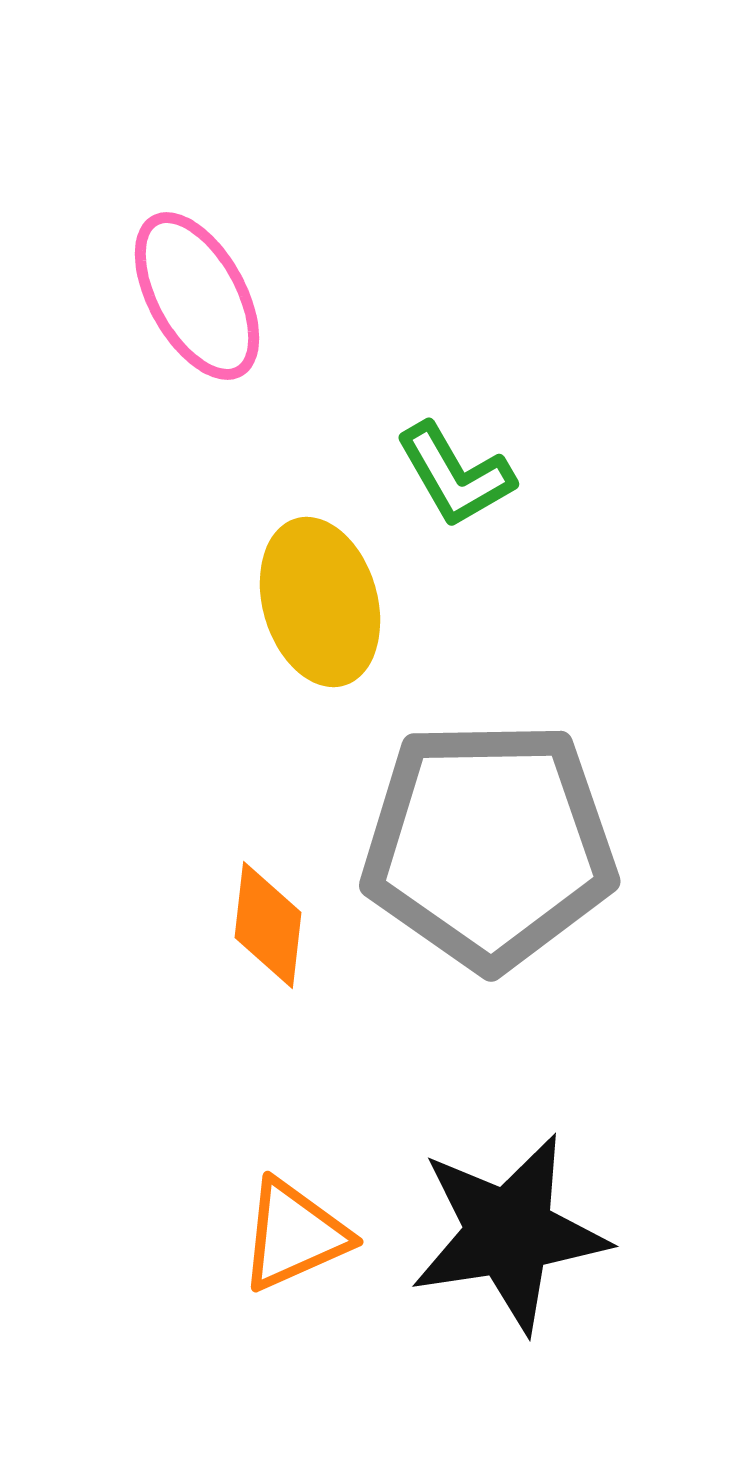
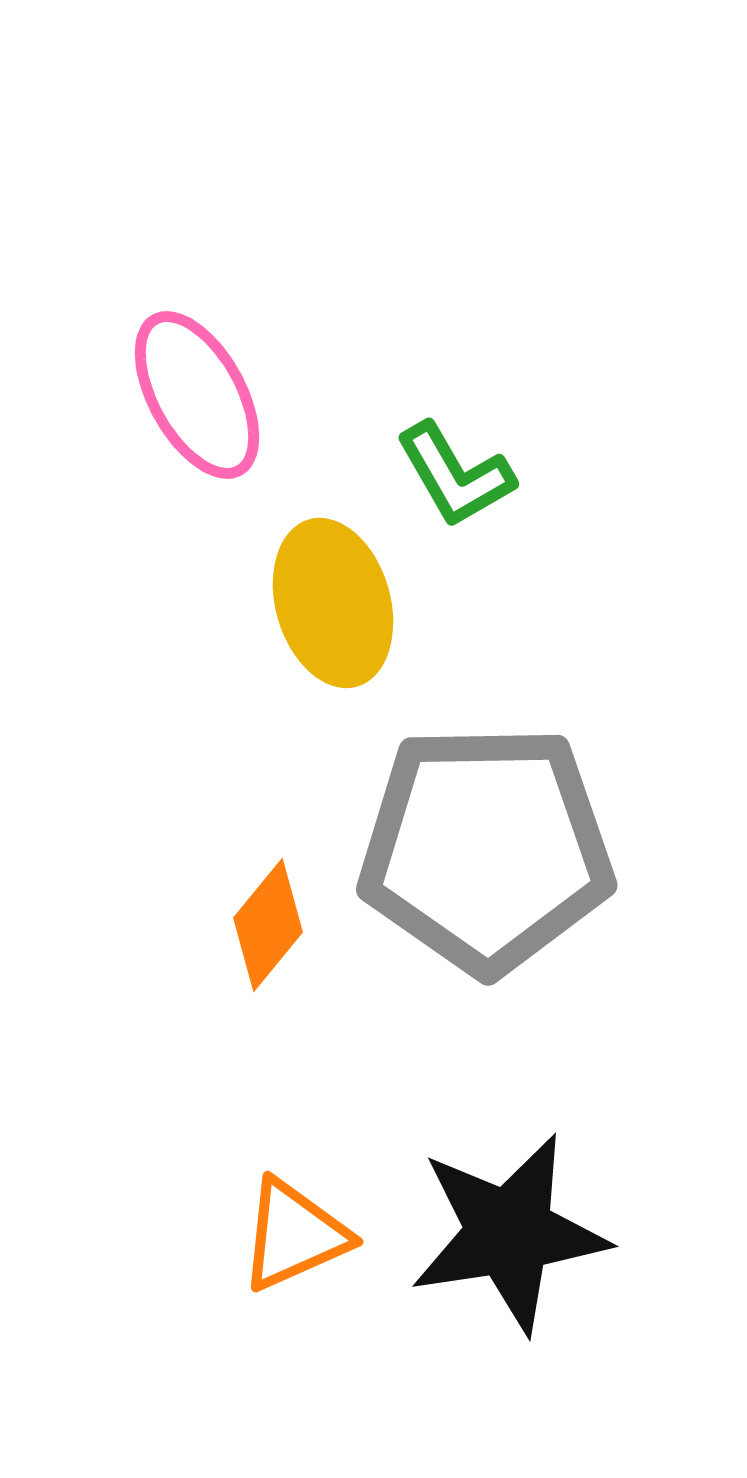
pink ellipse: moved 99 px down
yellow ellipse: moved 13 px right, 1 px down
gray pentagon: moved 3 px left, 4 px down
orange diamond: rotated 33 degrees clockwise
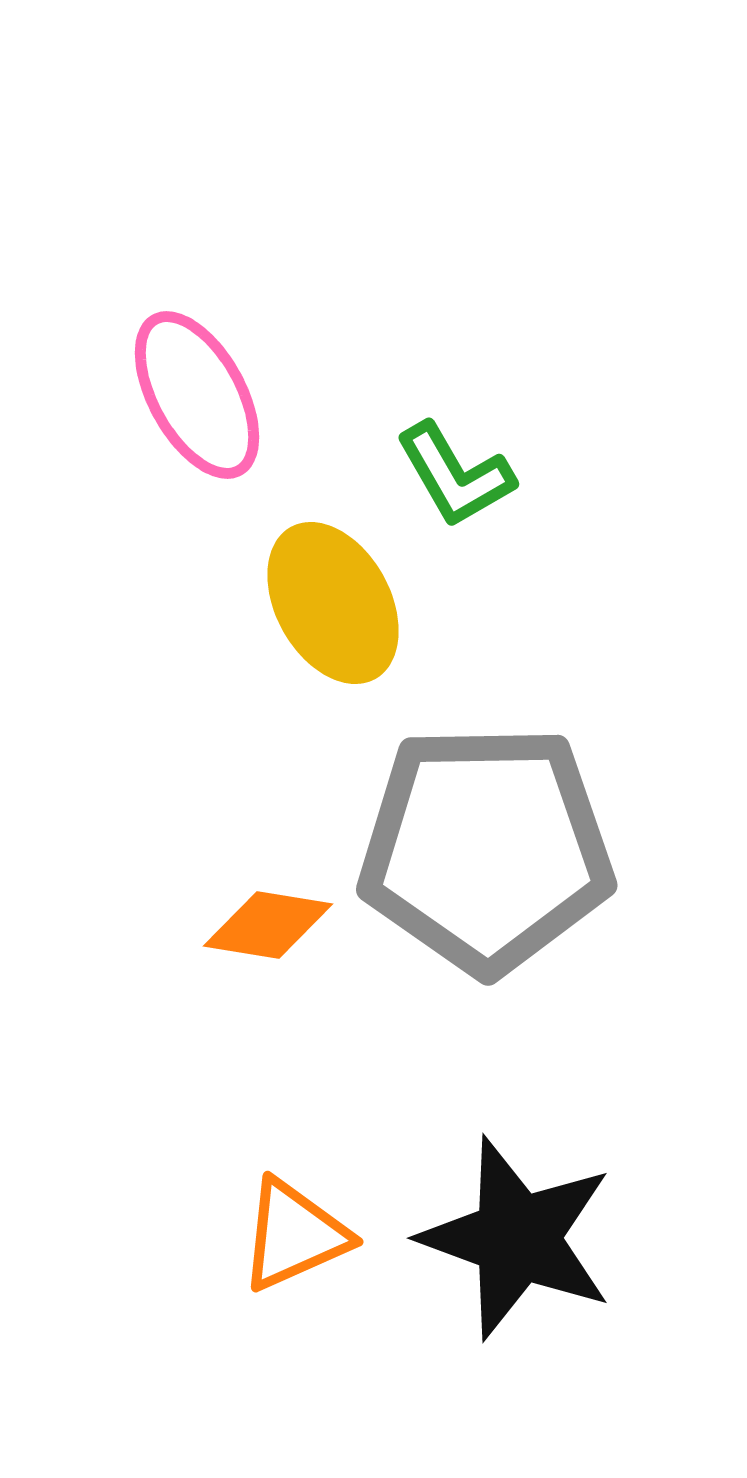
yellow ellipse: rotated 13 degrees counterclockwise
orange diamond: rotated 60 degrees clockwise
black star: moved 8 px right, 5 px down; rotated 29 degrees clockwise
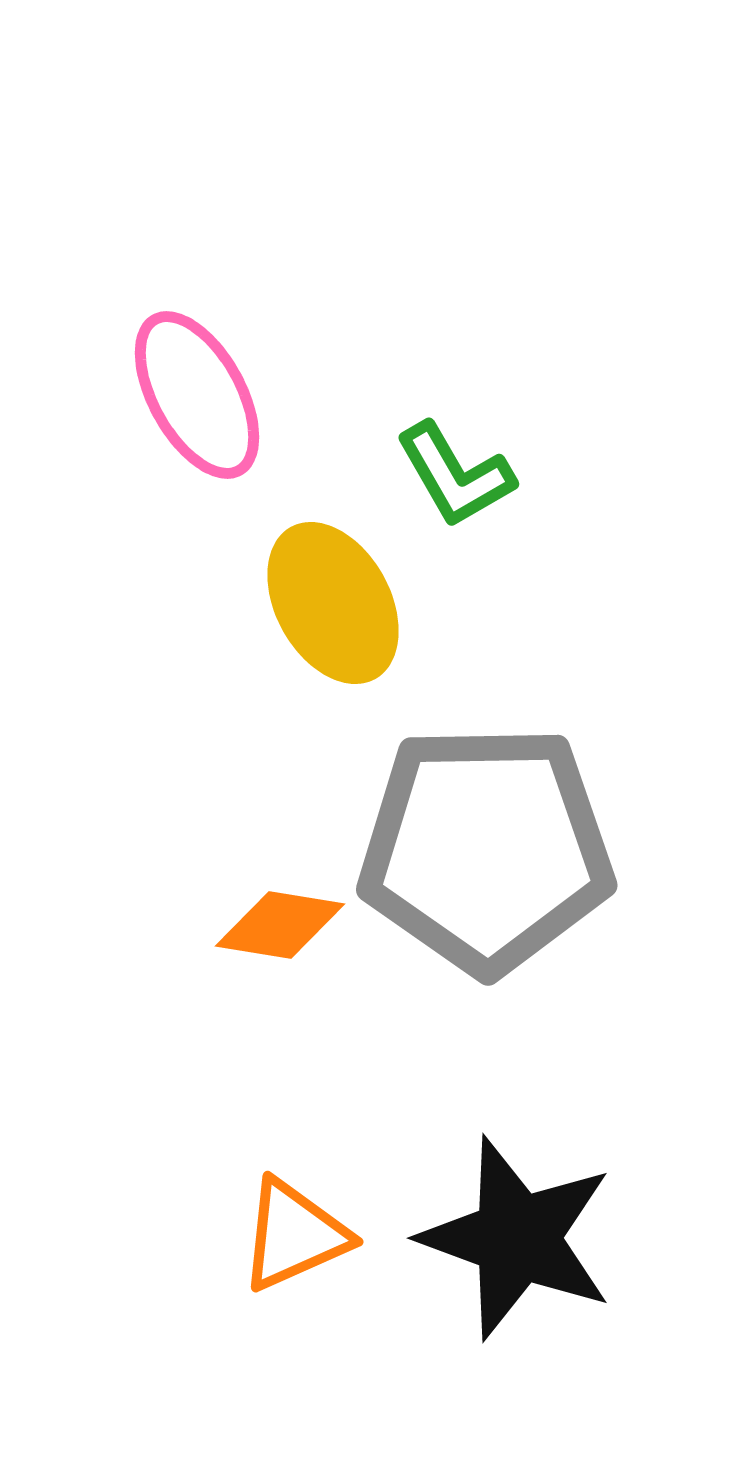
orange diamond: moved 12 px right
